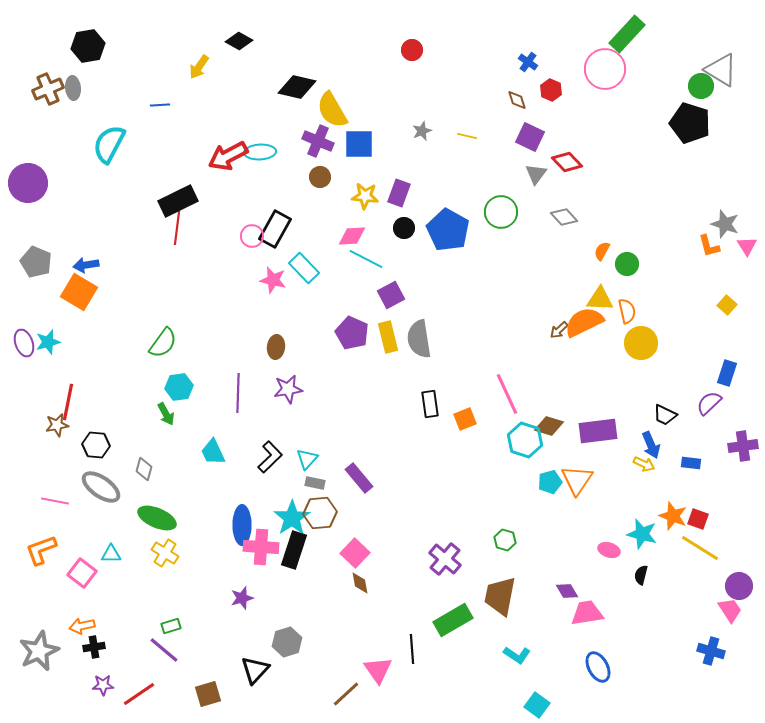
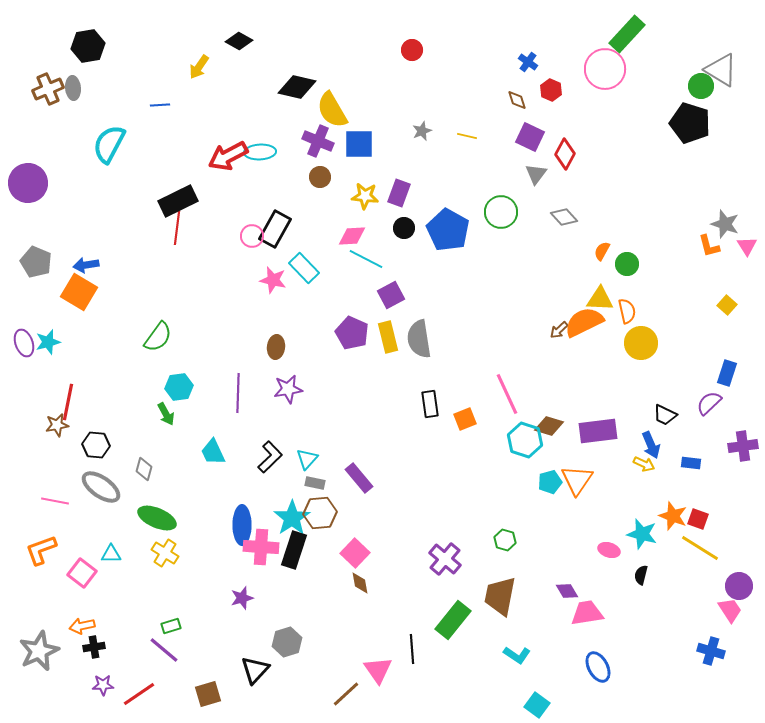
red diamond at (567, 162): moved 2 px left, 8 px up; rotated 72 degrees clockwise
green semicircle at (163, 343): moved 5 px left, 6 px up
green rectangle at (453, 620): rotated 21 degrees counterclockwise
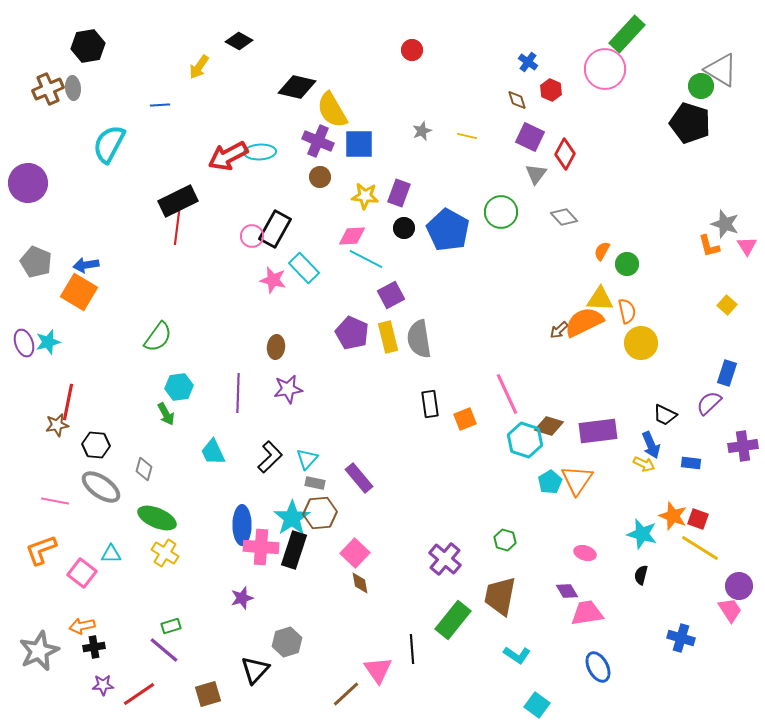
cyan pentagon at (550, 482): rotated 15 degrees counterclockwise
pink ellipse at (609, 550): moved 24 px left, 3 px down
blue cross at (711, 651): moved 30 px left, 13 px up
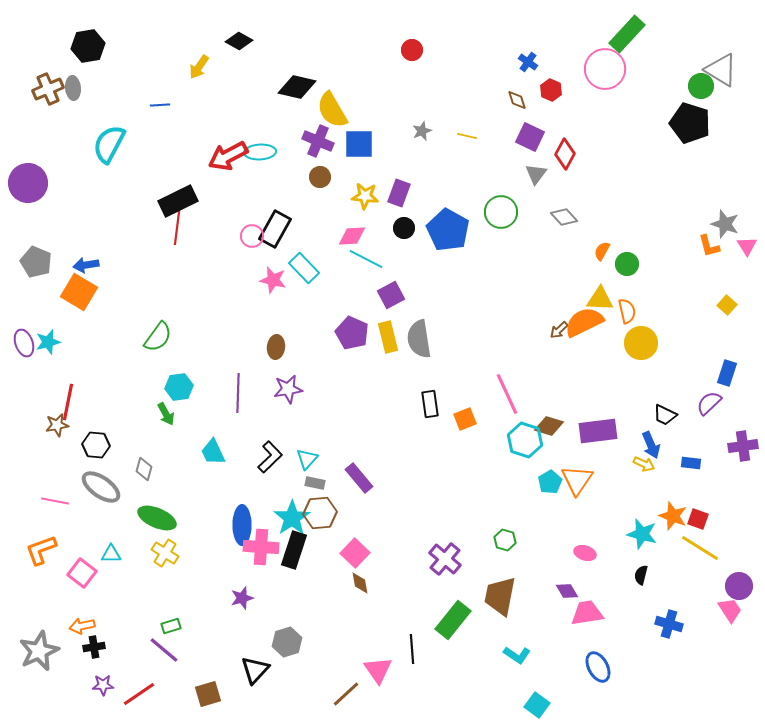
blue cross at (681, 638): moved 12 px left, 14 px up
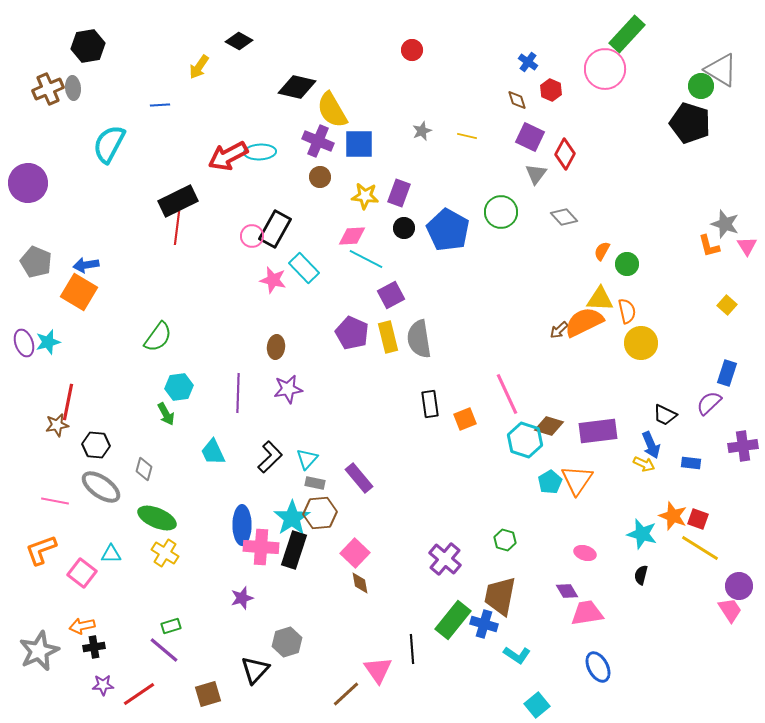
blue cross at (669, 624): moved 185 px left
cyan square at (537, 705): rotated 15 degrees clockwise
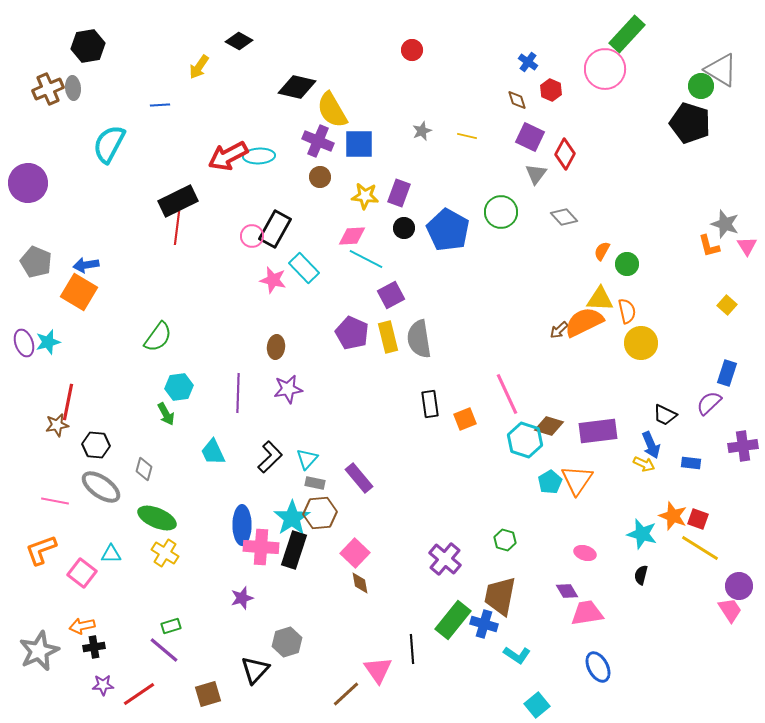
cyan ellipse at (260, 152): moved 1 px left, 4 px down
